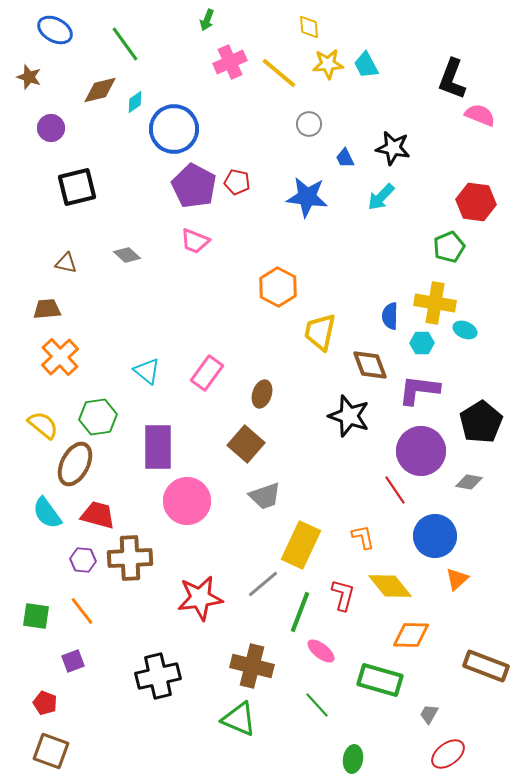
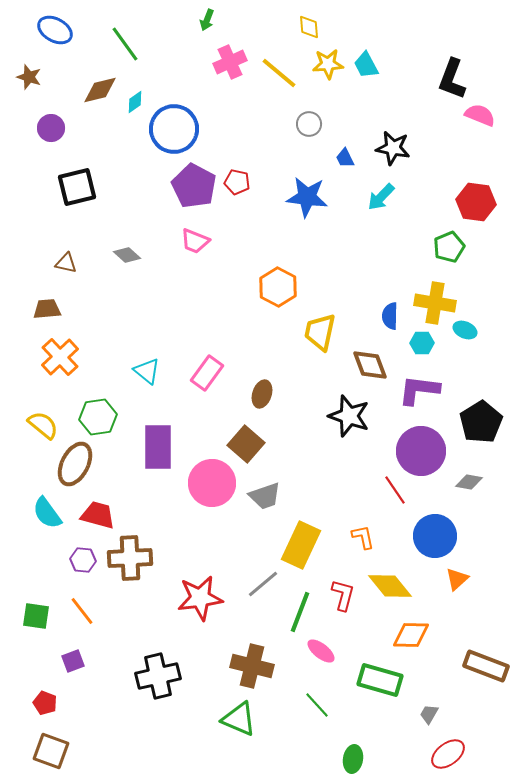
pink circle at (187, 501): moved 25 px right, 18 px up
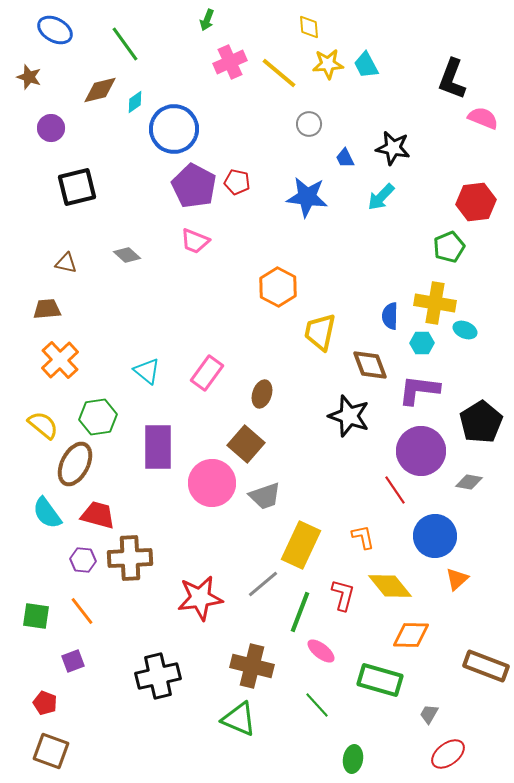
pink semicircle at (480, 115): moved 3 px right, 3 px down
red hexagon at (476, 202): rotated 15 degrees counterclockwise
orange cross at (60, 357): moved 3 px down
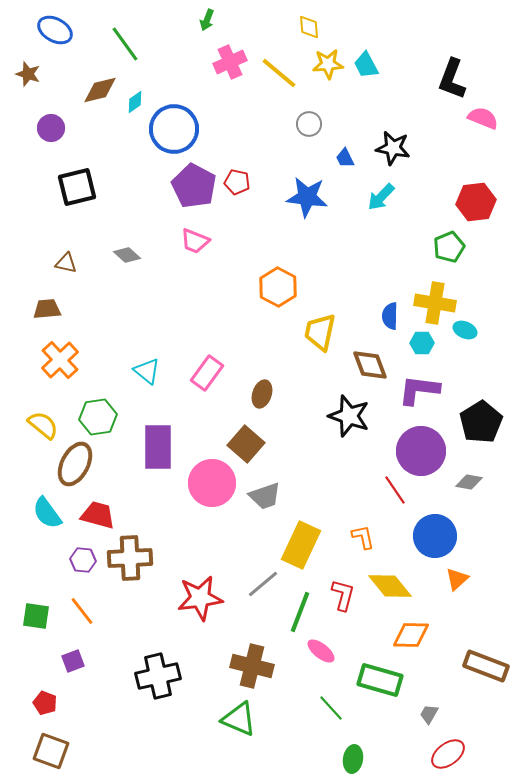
brown star at (29, 77): moved 1 px left, 3 px up
green line at (317, 705): moved 14 px right, 3 px down
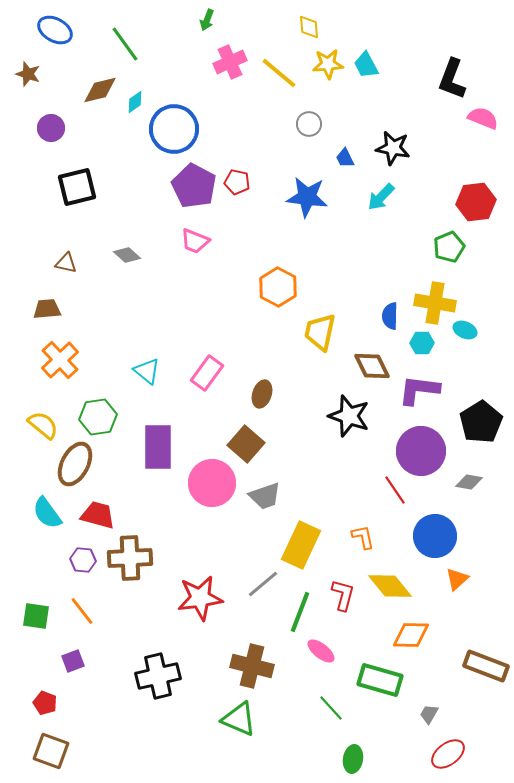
brown diamond at (370, 365): moved 2 px right, 1 px down; rotated 6 degrees counterclockwise
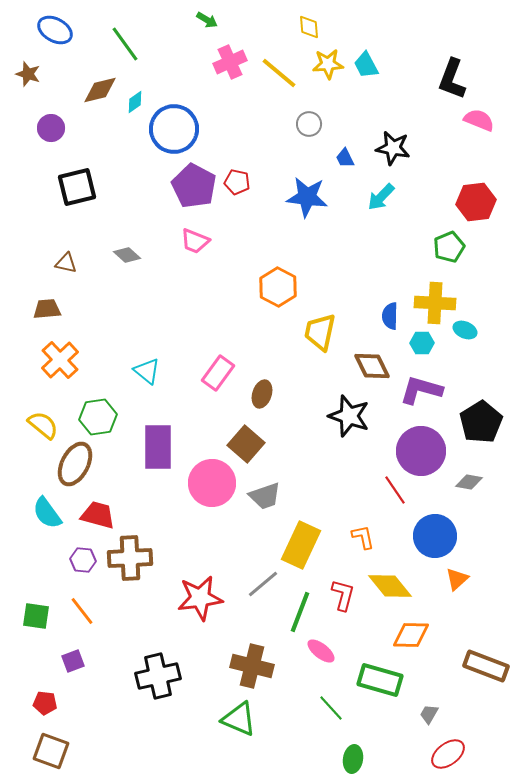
green arrow at (207, 20): rotated 80 degrees counterclockwise
pink semicircle at (483, 118): moved 4 px left, 2 px down
yellow cross at (435, 303): rotated 6 degrees counterclockwise
pink rectangle at (207, 373): moved 11 px right
purple L-shape at (419, 390): moved 2 px right; rotated 9 degrees clockwise
red pentagon at (45, 703): rotated 15 degrees counterclockwise
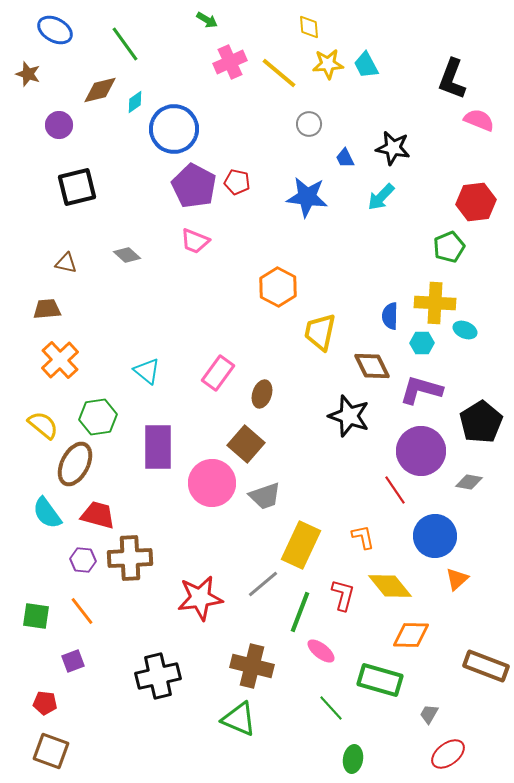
purple circle at (51, 128): moved 8 px right, 3 px up
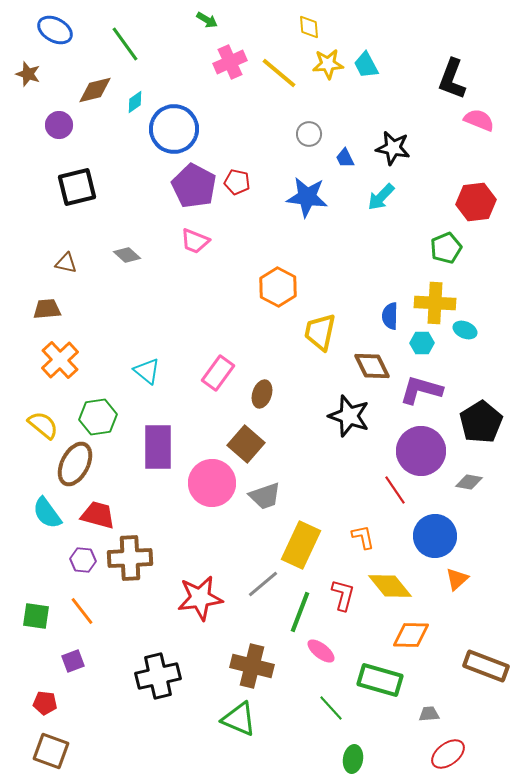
brown diamond at (100, 90): moved 5 px left
gray circle at (309, 124): moved 10 px down
green pentagon at (449, 247): moved 3 px left, 1 px down
gray trapezoid at (429, 714): rotated 55 degrees clockwise
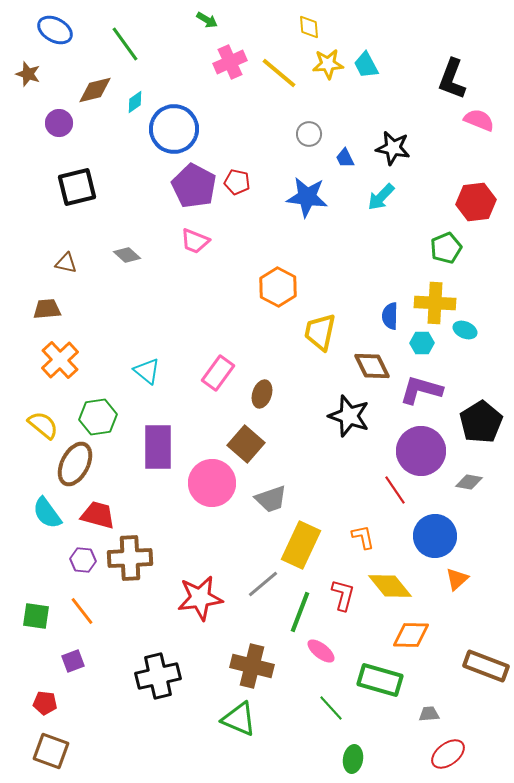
purple circle at (59, 125): moved 2 px up
gray trapezoid at (265, 496): moved 6 px right, 3 px down
